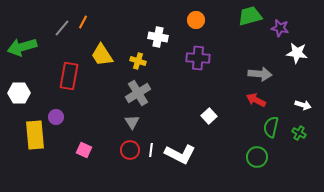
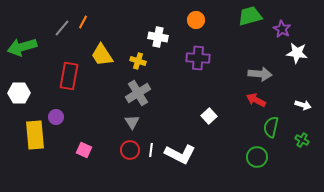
purple star: moved 2 px right, 1 px down; rotated 18 degrees clockwise
green cross: moved 3 px right, 7 px down
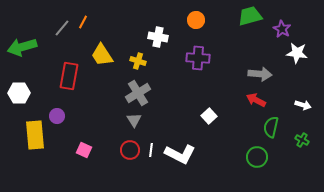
purple circle: moved 1 px right, 1 px up
gray triangle: moved 2 px right, 2 px up
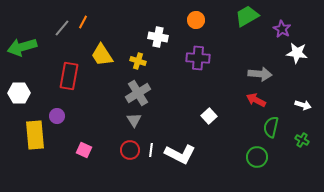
green trapezoid: moved 3 px left; rotated 15 degrees counterclockwise
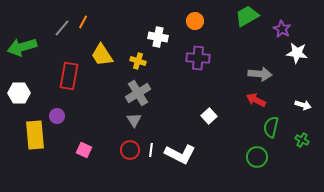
orange circle: moved 1 px left, 1 px down
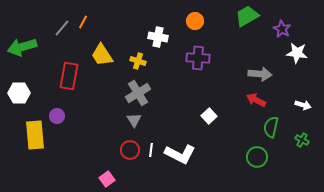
pink square: moved 23 px right, 29 px down; rotated 28 degrees clockwise
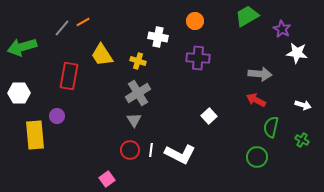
orange line: rotated 32 degrees clockwise
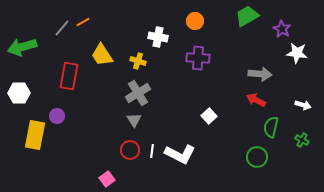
yellow rectangle: rotated 16 degrees clockwise
white line: moved 1 px right, 1 px down
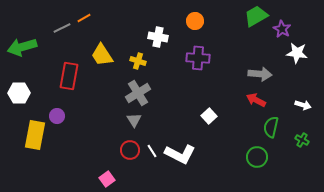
green trapezoid: moved 9 px right
orange line: moved 1 px right, 4 px up
gray line: rotated 24 degrees clockwise
white line: rotated 40 degrees counterclockwise
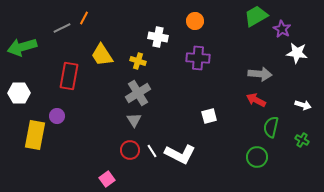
orange line: rotated 32 degrees counterclockwise
white square: rotated 28 degrees clockwise
